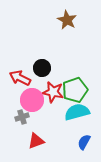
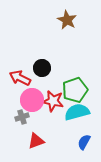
red star: moved 9 px down
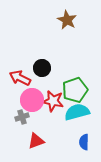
blue semicircle: rotated 28 degrees counterclockwise
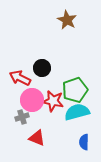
red triangle: moved 1 px right, 3 px up; rotated 42 degrees clockwise
